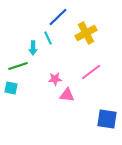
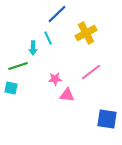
blue line: moved 1 px left, 3 px up
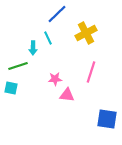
pink line: rotated 35 degrees counterclockwise
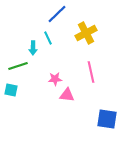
pink line: rotated 30 degrees counterclockwise
cyan square: moved 2 px down
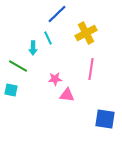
green line: rotated 48 degrees clockwise
pink line: moved 3 px up; rotated 20 degrees clockwise
blue square: moved 2 px left
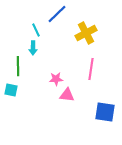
cyan line: moved 12 px left, 8 px up
green line: rotated 60 degrees clockwise
pink star: moved 1 px right
blue square: moved 7 px up
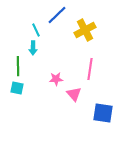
blue line: moved 1 px down
yellow cross: moved 1 px left, 3 px up
pink line: moved 1 px left
cyan square: moved 6 px right, 2 px up
pink triangle: moved 7 px right, 1 px up; rotated 42 degrees clockwise
blue square: moved 2 px left, 1 px down
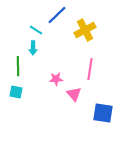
cyan line: rotated 32 degrees counterclockwise
cyan square: moved 1 px left, 4 px down
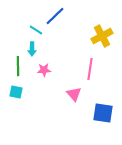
blue line: moved 2 px left, 1 px down
yellow cross: moved 17 px right, 6 px down
cyan arrow: moved 1 px left, 1 px down
pink star: moved 12 px left, 9 px up
